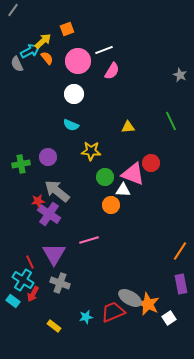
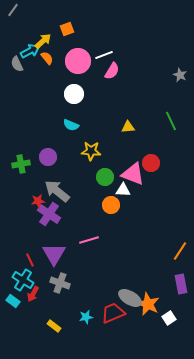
white line: moved 5 px down
red line: moved 2 px up
red trapezoid: moved 1 px down
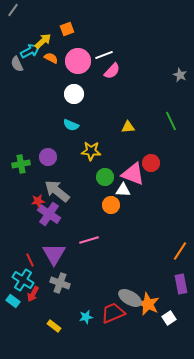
orange semicircle: moved 4 px right; rotated 24 degrees counterclockwise
pink semicircle: rotated 12 degrees clockwise
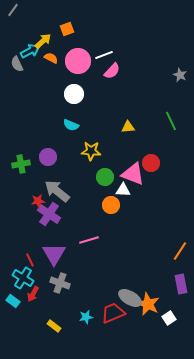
cyan cross: moved 2 px up
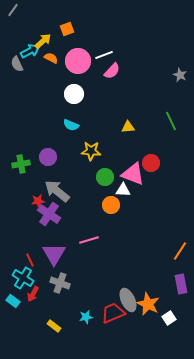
gray ellipse: moved 2 px left, 2 px down; rotated 35 degrees clockwise
